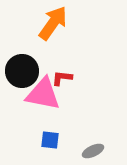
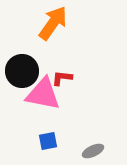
blue square: moved 2 px left, 1 px down; rotated 18 degrees counterclockwise
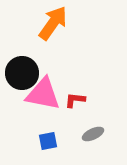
black circle: moved 2 px down
red L-shape: moved 13 px right, 22 px down
gray ellipse: moved 17 px up
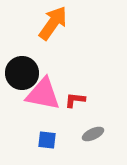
blue square: moved 1 px left, 1 px up; rotated 18 degrees clockwise
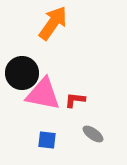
gray ellipse: rotated 60 degrees clockwise
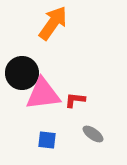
pink triangle: rotated 18 degrees counterclockwise
